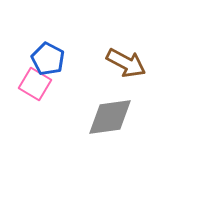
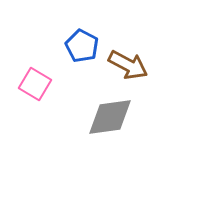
blue pentagon: moved 34 px right, 13 px up
brown arrow: moved 2 px right, 2 px down
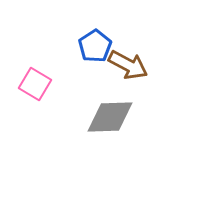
blue pentagon: moved 13 px right; rotated 12 degrees clockwise
gray diamond: rotated 6 degrees clockwise
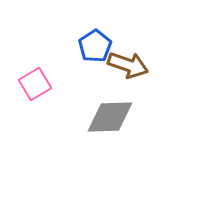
brown arrow: rotated 9 degrees counterclockwise
pink square: rotated 28 degrees clockwise
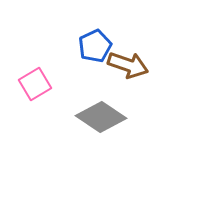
blue pentagon: rotated 8 degrees clockwise
gray diamond: moved 9 px left; rotated 36 degrees clockwise
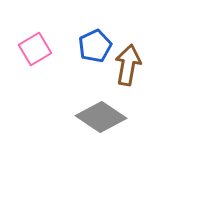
brown arrow: rotated 99 degrees counterclockwise
pink square: moved 35 px up
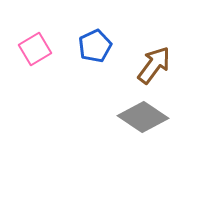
brown arrow: moved 26 px right; rotated 27 degrees clockwise
gray diamond: moved 42 px right
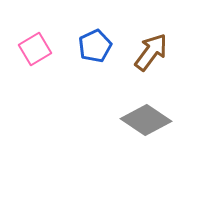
brown arrow: moved 3 px left, 13 px up
gray diamond: moved 3 px right, 3 px down
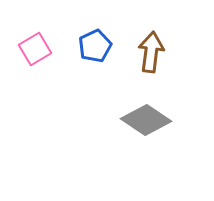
brown arrow: rotated 30 degrees counterclockwise
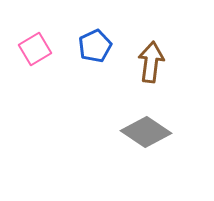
brown arrow: moved 10 px down
gray diamond: moved 12 px down
